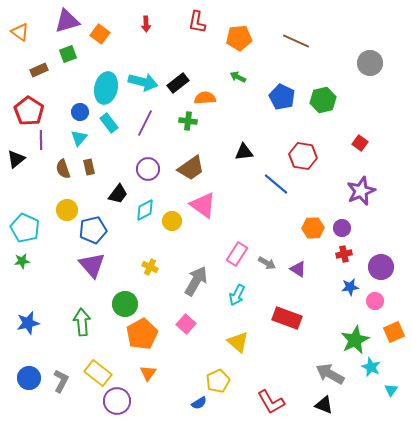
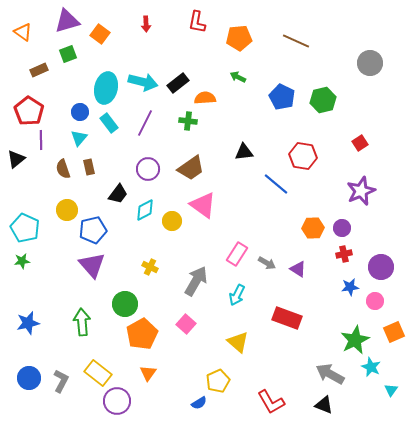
orange triangle at (20, 32): moved 3 px right
red square at (360, 143): rotated 21 degrees clockwise
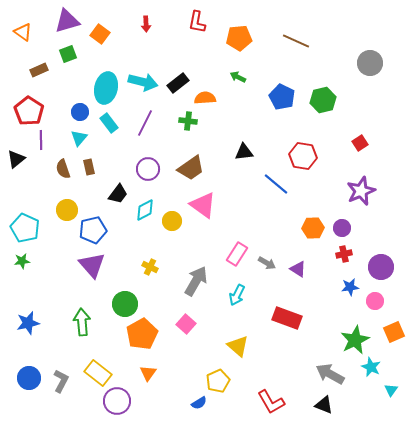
yellow triangle at (238, 342): moved 4 px down
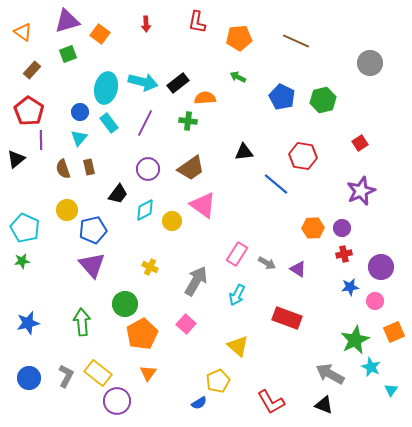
brown rectangle at (39, 70): moved 7 px left; rotated 24 degrees counterclockwise
gray L-shape at (61, 381): moved 5 px right, 5 px up
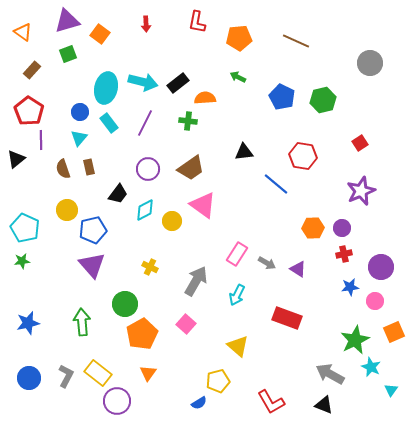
yellow pentagon at (218, 381): rotated 10 degrees clockwise
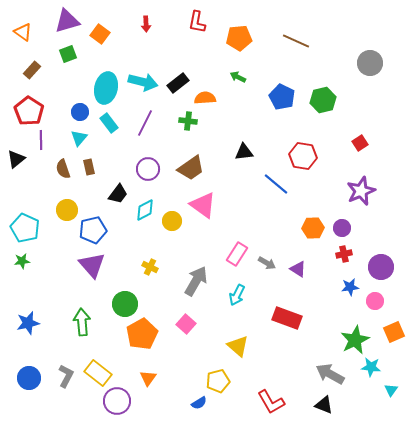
cyan star at (371, 367): rotated 18 degrees counterclockwise
orange triangle at (148, 373): moved 5 px down
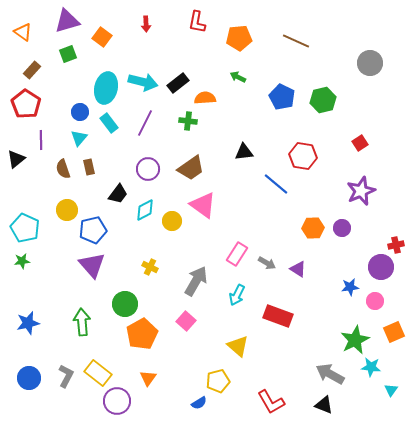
orange square at (100, 34): moved 2 px right, 3 px down
red pentagon at (29, 111): moved 3 px left, 7 px up
red cross at (344, 254): moved 52 px right, 9 px up
red rectangle at (287, 318): moved 9 px left, 2 px up
pink square at (186, 324): moved 3 px up
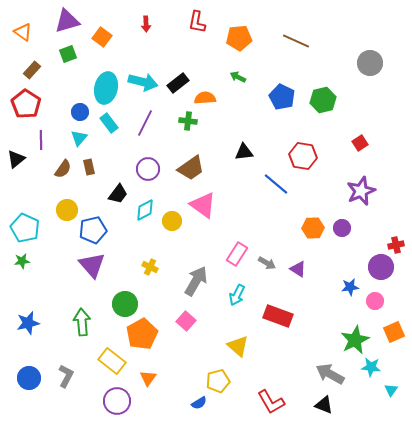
brown semicircle at (63, 169): rotated 126 degrees counterclockwise
yellow rectangle at (98, 373): moved 14 px right, 12 px up
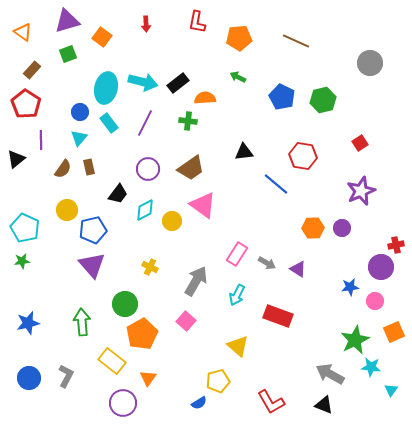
purple circle at (117, 401): moved 6 px right, 2 px down
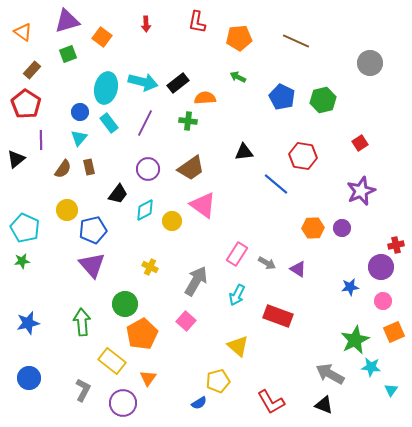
pink circle at (375, 301): moved 8 px right
gray L-shape at (66, 376): moved 17 px right, 14 px down
